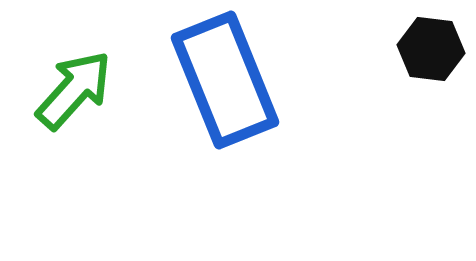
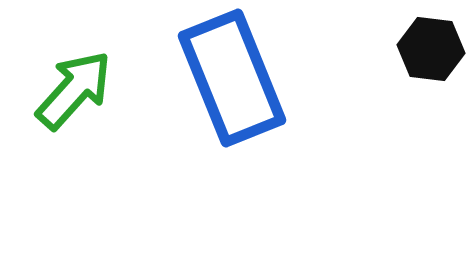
blue rectangle: moved 7 px right, 2 px up
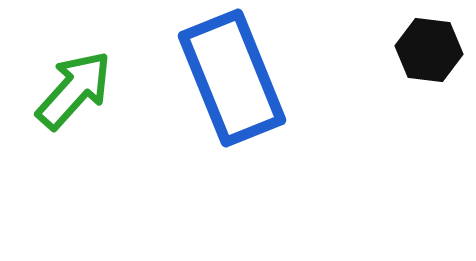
black hexagon: moved 2 px left, 1 px down
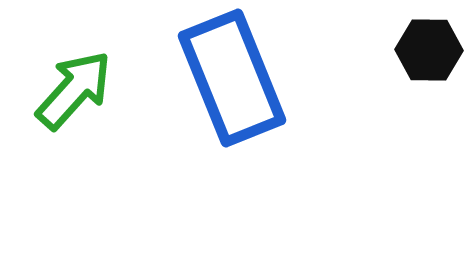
black hexagon: rotated 6 degrees counterclockwise
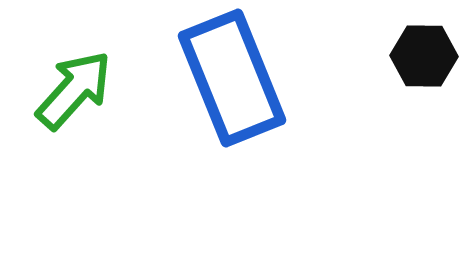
black hexagon: moved 5 px left, 6 px down
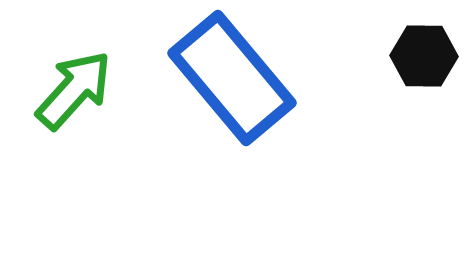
blue rectangle: rotated 18 degrees counterclockwise
